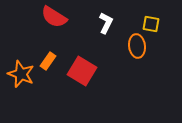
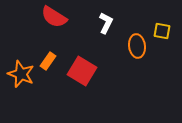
yellow square: moved 11 px right, 7 px down
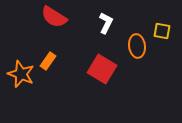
red square: moved 20 px right, 2 px up
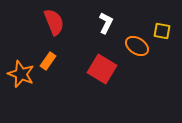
red semicircle: moved 5 px down; rotated 144 degrees counterclockwise
orange ellipse: rotated 50 degrees counterclockwise
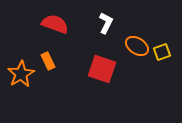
red semicircle: moved 1 px right, 2 px down; rotated 48 degrees counterclockwise
yellow square: moved 21 px down; rotated 30 degrees counterclockwise
orange rectangle: rotated 60 degrees counterclockwise
red square: rotated 12 degrees counterclockwise
orange star: rotated 20 degrees clockwise
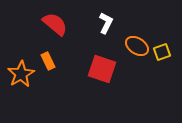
red semicircle: rotated 20 degrees clockwise
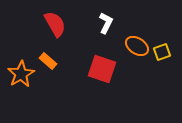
red semicircle: rotated 20 degrees clockwise
orange rectangle: rotated 24 degrees counterclockwise
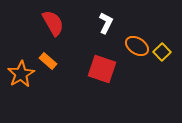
red semicircle: moved 2 px left, 1 px up
yellow square: rotated 24 degrees counterclockwise
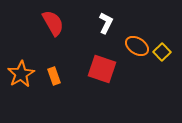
orange rectangle: moved 6 px right, 15 px down; rotated 30 degrees clockwise
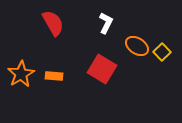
red square: rotated 12 degrees clockwise
orange rectangle: rotated 66 degrees counterclockwise
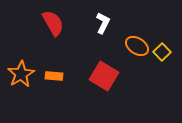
white L-shape: moved 3 px left
red square: moved 2 px right, 7 px down
